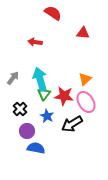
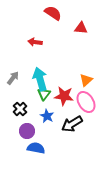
red triangle: moved 2 px left, 5 px up
orange triangle: moved 1 px right, 1 px down
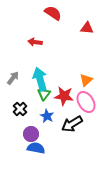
red triangle: moved 6 px right
purple circle: moved 4 px right, 3 px down
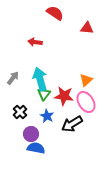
red semicircle: moved 2 px right
black cross: moved 3 px down
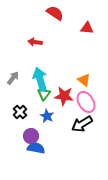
orange triangle: moved 2 px left; rotated 40 degrees counterclockwise
black arrow: moved 10 px right
purple circle: moved 2 px down
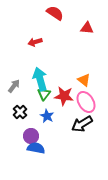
red arrow: rotated 24 degrees counterclockwise
gray arrow: moved 1 px right, 8 px down
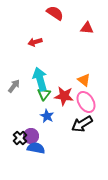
black cross: moved 26 px down
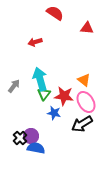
blue star: moved 7 px right, 3 px up; rotated 16 degrees counterclockwise
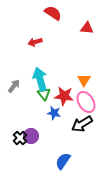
red semicircle: moved 2 px left
orange triangle: rotated 24 degrees clockwise
green triangle: rotated 16 degrees counterclockwise
blue semicircle: moved 27 px right, 13 px down; rotated 66 degrees counterclockwise
